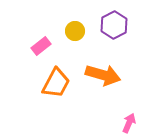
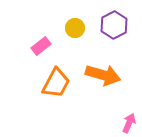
yellow circle: moved 3 px up
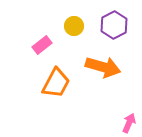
yellow circle: moved 1 px left, 2 px up
pink rectangle: moved 1 px right, 1 px up
orange arrow: moved 8 px up
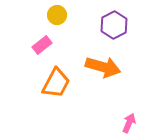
yellow circle: moved 17 px left, 11 px up
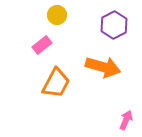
pink arrow: moved 3 px left, 3 px up
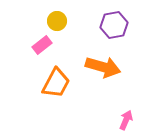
yellow circle: moved 6 px down
purple hexagon: rotated 16 degrees clockwise
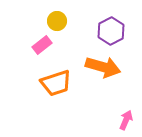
purple hexagon: moved 3 px left, 6 px down; rotated 16 degrees counterclockwise
orange trapezoid: rotated 44 degrees clockwise
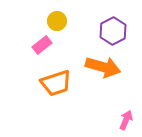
purple hexagon: moved 2 px right
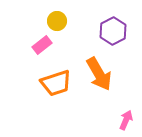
orange arrow: moved 4 px left, 7 px down; rotated 44 degrees clockwise
